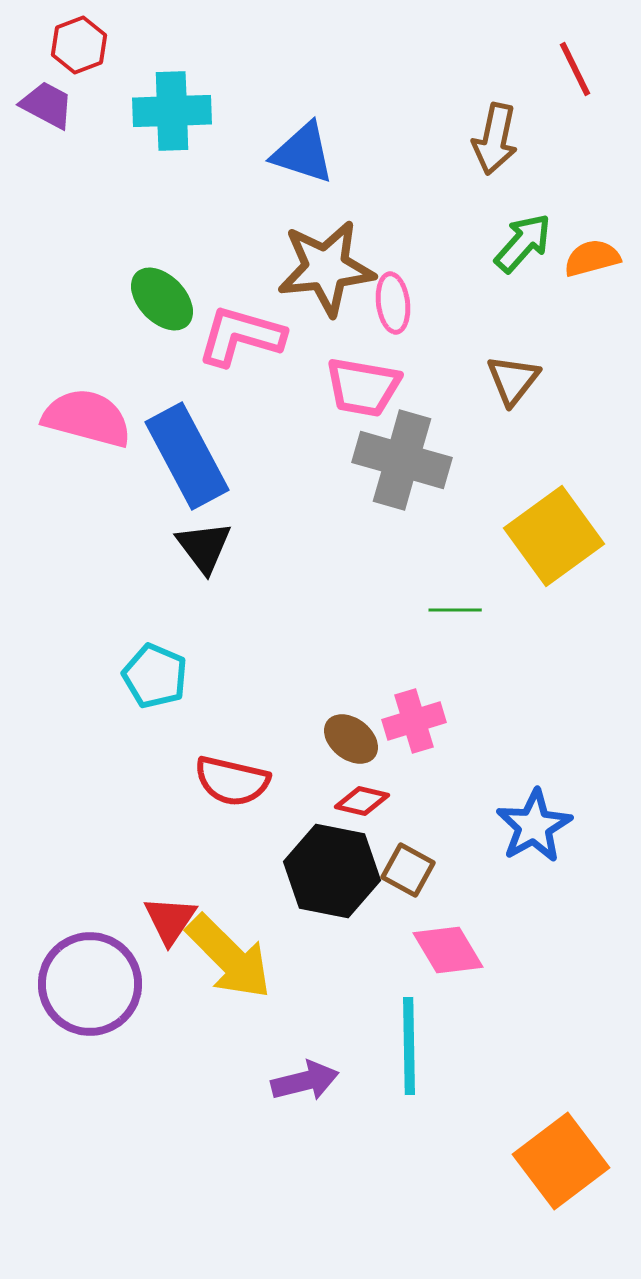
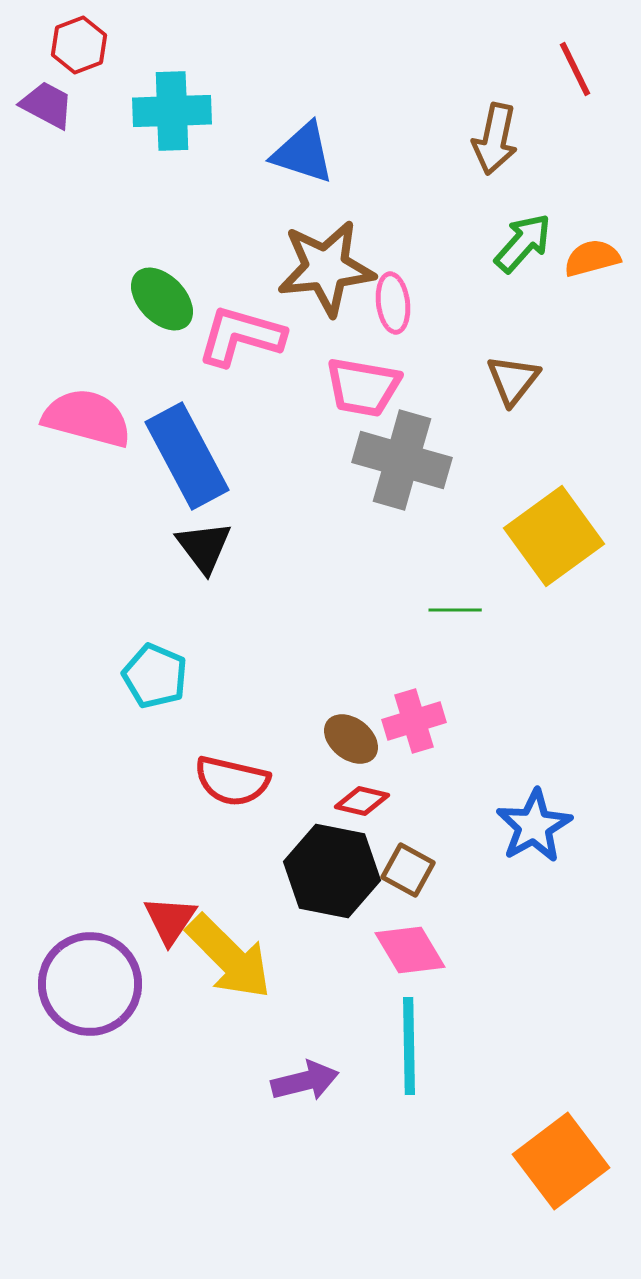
pink diamond: moved 38 px left
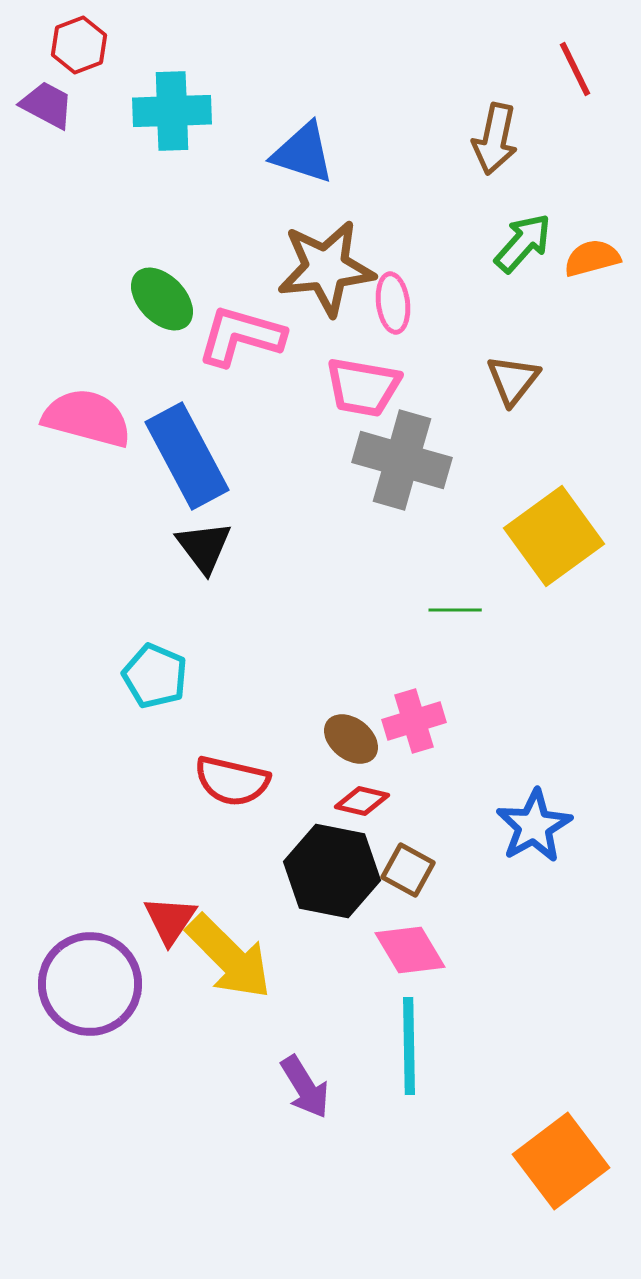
purple arrow: moved 6 px down; rotated 72 degrees clockwise
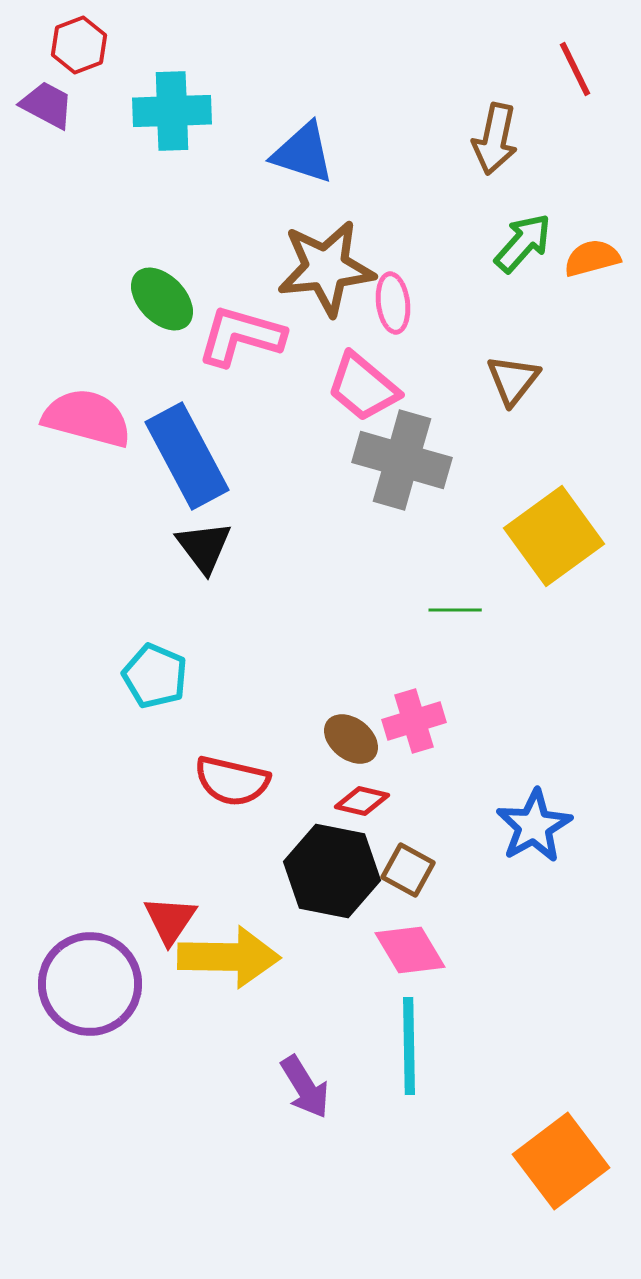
pink trapezoid: rotated 30 degrees clockwise
yellow arrow: rotated 44 degrees counterclockwise
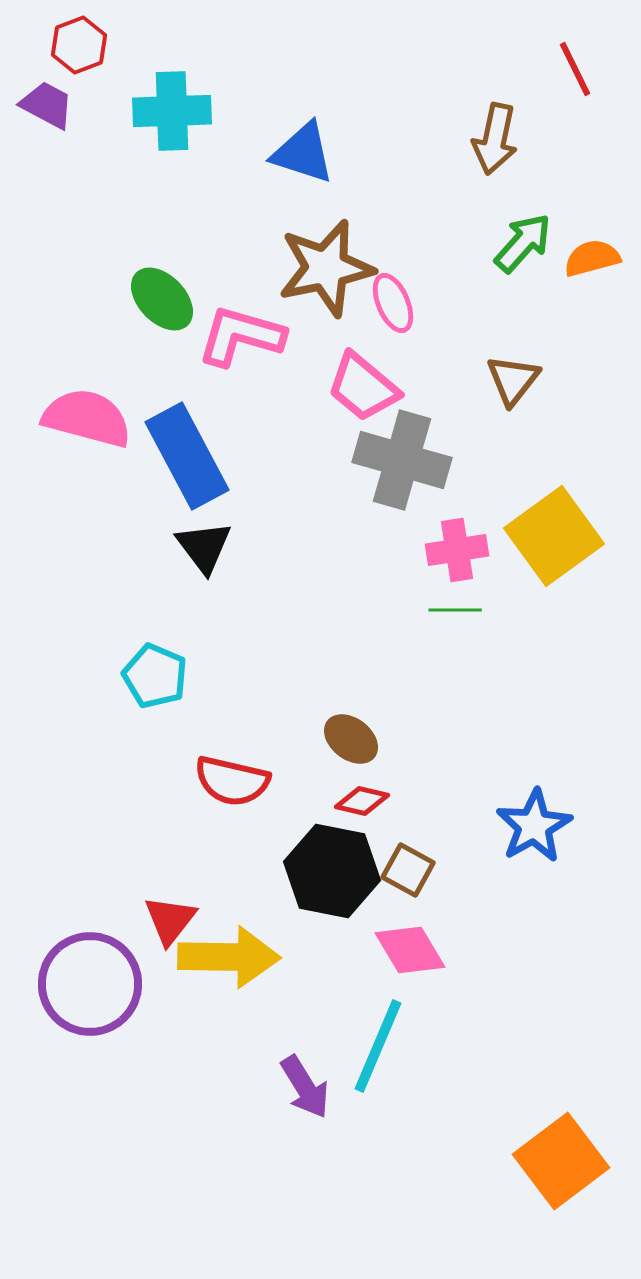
brown star: rotated 6 degrees counterclockwise
pink ellipse: rotated 16 degrees counterclockwise
pink cross: moved 43 px right, 171 px up; rotated 8 degrees clockwise
red triangle: rotated 4 degrees clockwise
cyan line: moved 31 px left; rotated 24 degrees clockwise
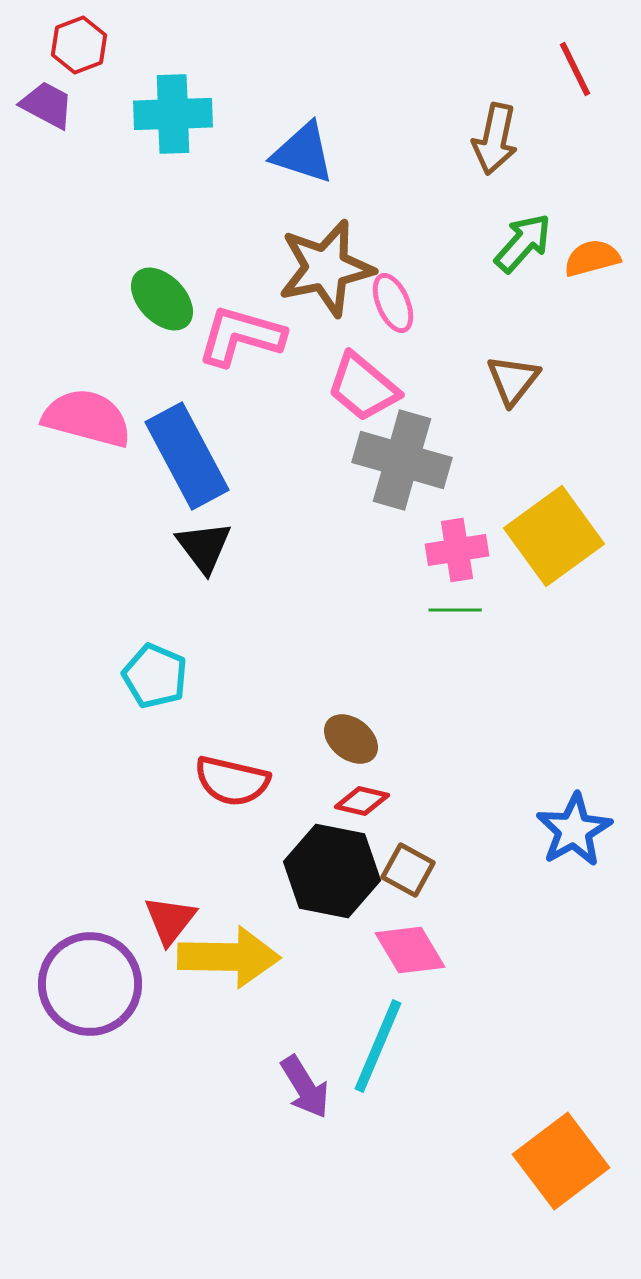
cyan cross: moved 1 px right, 3 px down
blue star: moved 40 px right, 4 px down
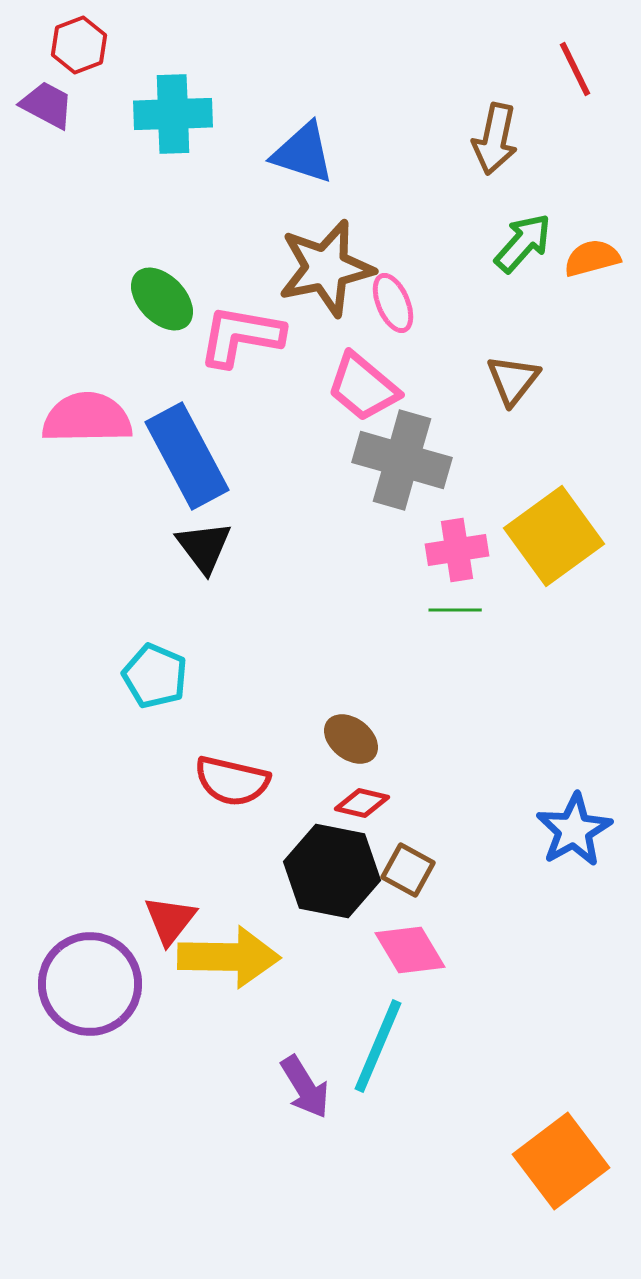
pink L-shape: rotated 6 degrees counterclockwise
pink semicircle: rotated 16 degrees counterclockwise
red diamond: moved 2 px down
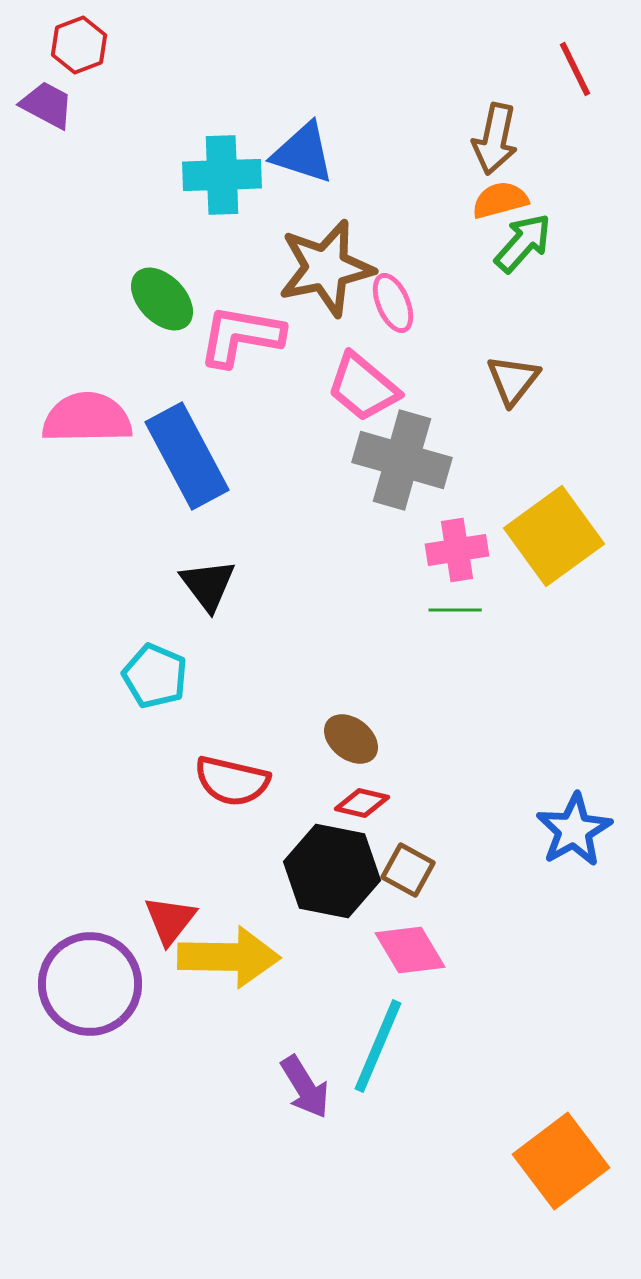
cyan cross: moved 49 px right, 61 px down
orange semicircle: moved 92 px left, 58 px up
black triangle: moved 4 px right, 38 px down
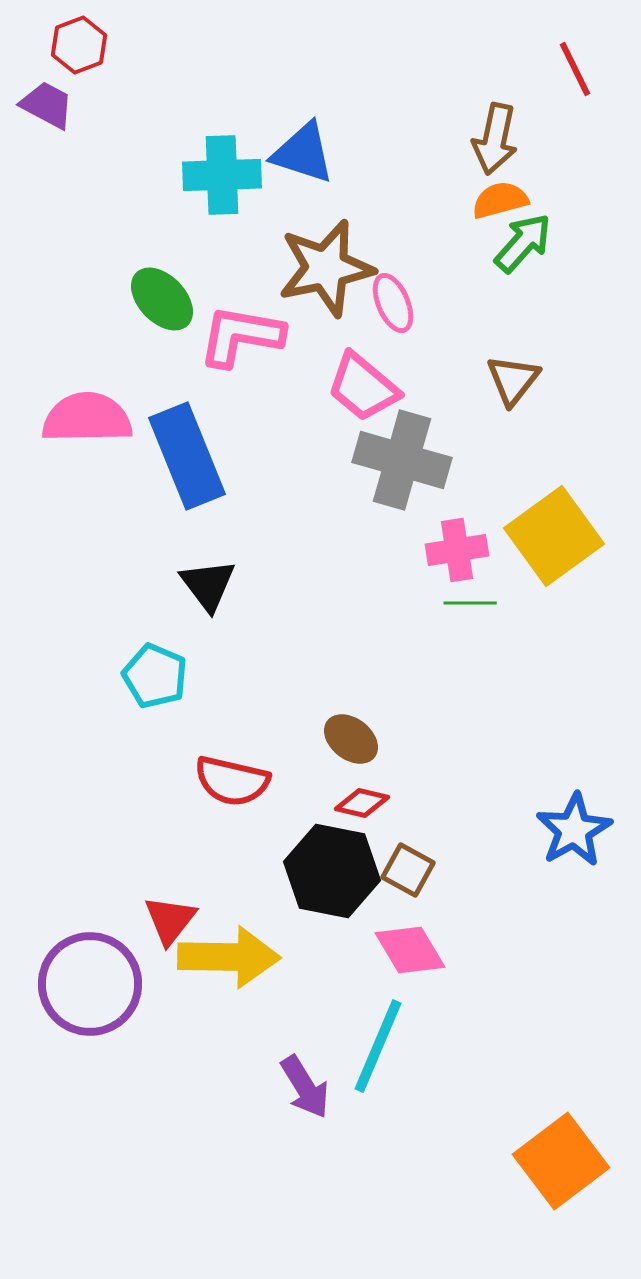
blue rectangle: rotated 6 degrees clockwise
green line: moved 15 px right, 7 px up
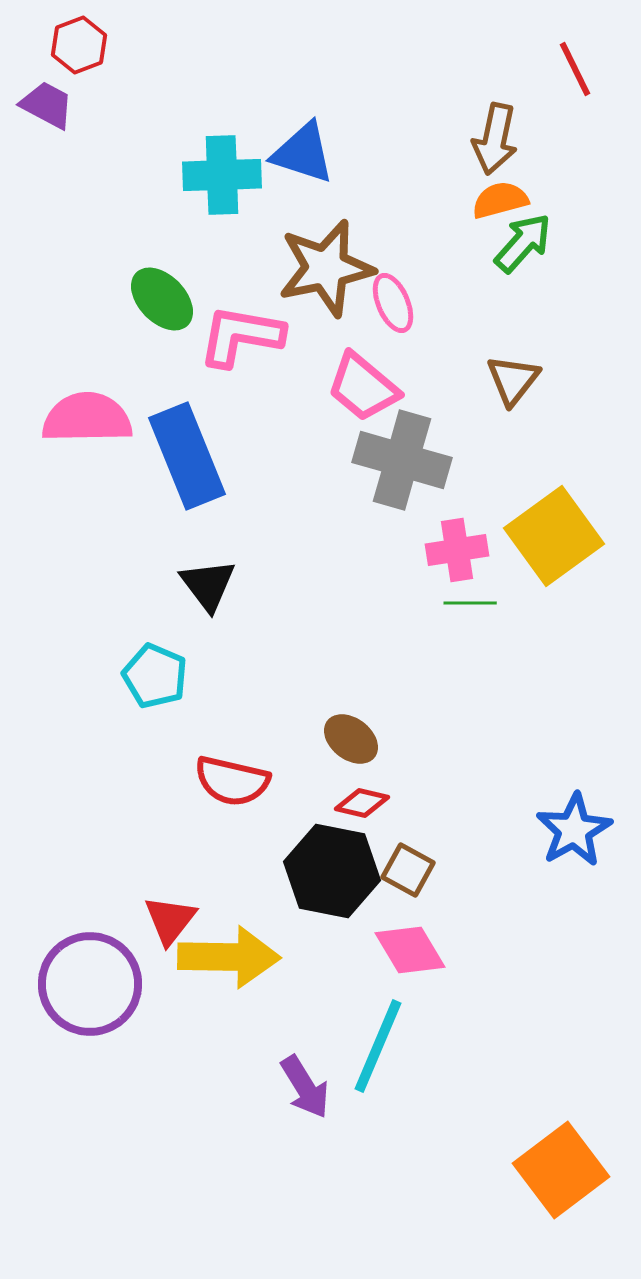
orange square: moved 9 px down
